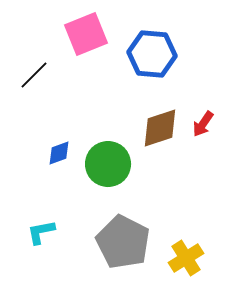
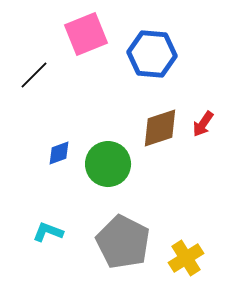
cyan L-shape: moved 7 px right; rotated 32 degrees clockwise
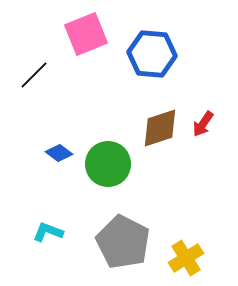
blue diamond: rotated 56 degrees clockwise
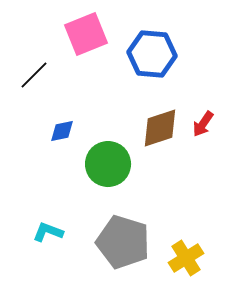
blue diamond: moved 3 px right, 22 px up; rotated 48 degrees counterclockwise
gray pentagon: rotated 10 degrees counterclockwise
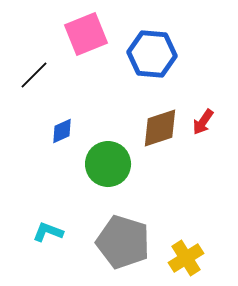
red arrow: moved 2 px up
blue diamond: rotated 12 degrees counterclockwise
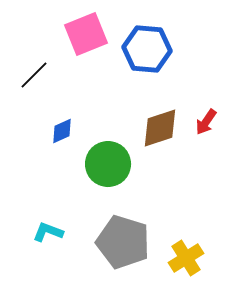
blue hexagon: moved 5 px left, 5 px up
red arrow: moved 3 px right
